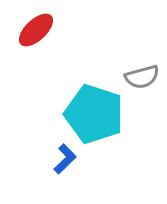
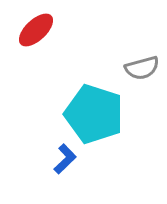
gray semicircle: moved 9 px up
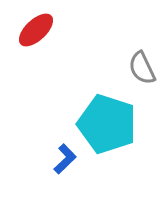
gray semicircle: rotated 80 degrees clockwise
cyan pentagon: moved 13 px right, 10 px down
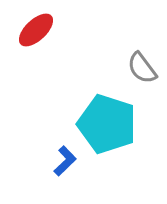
gray semicircle: rotated 12 degrees counterclockwise
blue L-shape: moved 2 px down
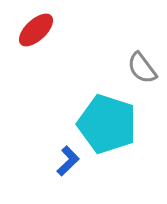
blue L-shape: moved 3 px right
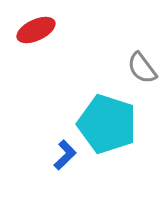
red ellipse: rotated 18 degrees clockwise
blue L-shape: moved 3 px left, 6 px up
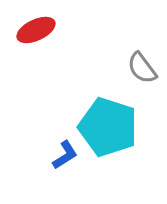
cyan pentagon: moved 1 px right, 3 px down
blue L-shape: rotated 12 degrees clockwise
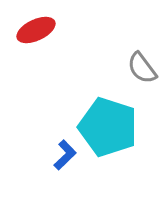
blue L-shape: rotated 12 degrees counterclockwise
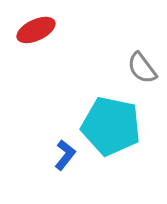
cyan pentagon: moved 3 px right, 1 px up; rotated 6 degrees counterclockwise
blue L-shape: rotated 8 degrees counterclockwise
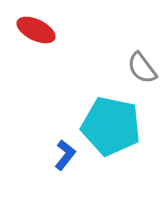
red ellipse: rotated 51 degrees clockwise
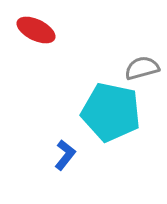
gray semicircle: rotated 112 degrees clockwise
cyan pentagon: moved 14 px up
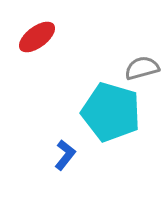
red ellipse: moved 1 px right, 7 px down; rotated 63 degrees counterclockwise
cyan pentagon: rotated 4 degrees clockwise
